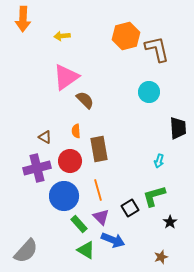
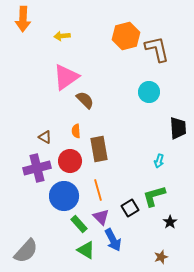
blue arrow: rotated 40 degrees clockwise
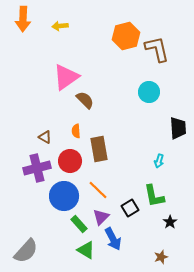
yellow arrow: moved 2 px left, 10 px up
orange line: rotated 30 degrees counterclockwise
green L-shape: rotated 85 degrees counterclockwise
purple triangle: rotated 30 degrees clockwise
blue arrow: moved 1 px up
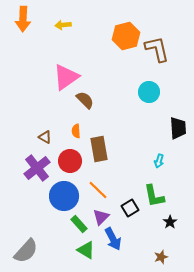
yellow arrow: moved 3 px right, 1 px up
purple cross: rotated 24 degrees counterclockwise
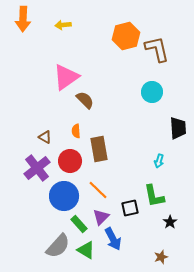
cyan circle: moved 3 px right
black square: rotated 18 degrees clockwise
gray semicircle: moved 32 px right, 5 px up
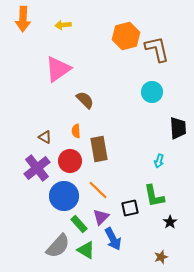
pink triangle: moved 8 px left, 8 px up
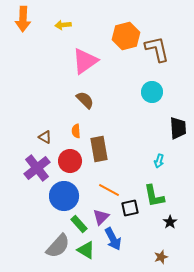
pink triangle: moved 27 px right, 8 px up
orange line: moved 11 px right; rotated 15 degrees counterclockwise
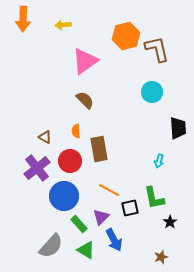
green L-shape: moved 2 px down
blue arrow: moved 1 px right, 1 px down
gray semicircle: moved 7 px left
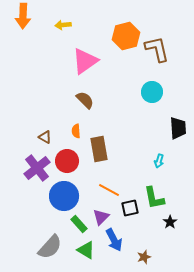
orange arrow: moved 3 px up
red circle: moved 3 px left
gray semicircle: moved 1 px left, 1 px down
brown star: moved 17 px left
